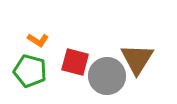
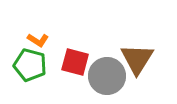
green pentagon: moved 6 px up
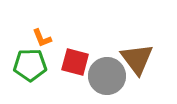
orange L-shape: moved 4 px right, 2 px up; rotated 35 degrees clockwise
brown triangle: rotated 9 degrees counterclockwise
green pentagon: rotated 16 degrees counterclockwise
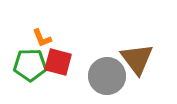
red square: moved 17 px left
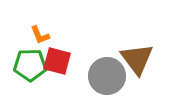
orange L-shape: moved 2 px left, 3 px up
red square: moved 1 px left, 1 px up
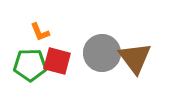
orange L-shape: moved 3 px up
brown triangle: moved 2 px left, 1 px up
gray circle: moved 5 px left, 23 px up
